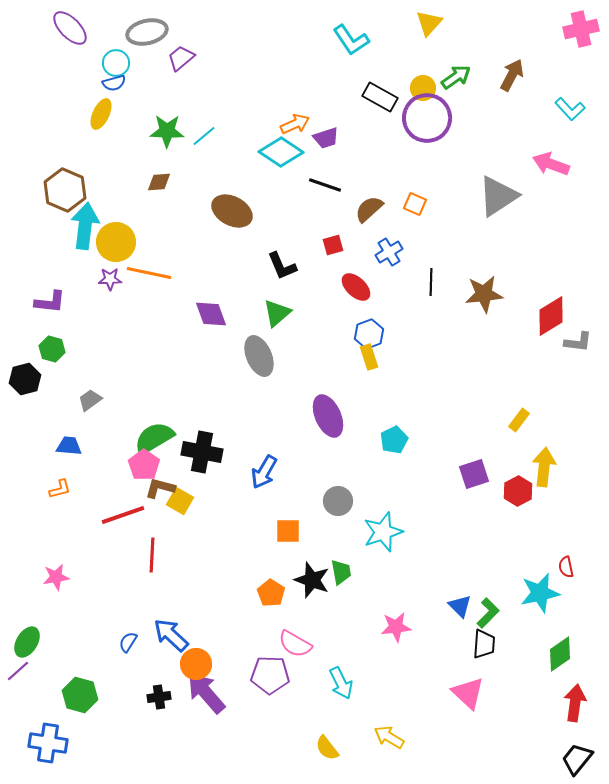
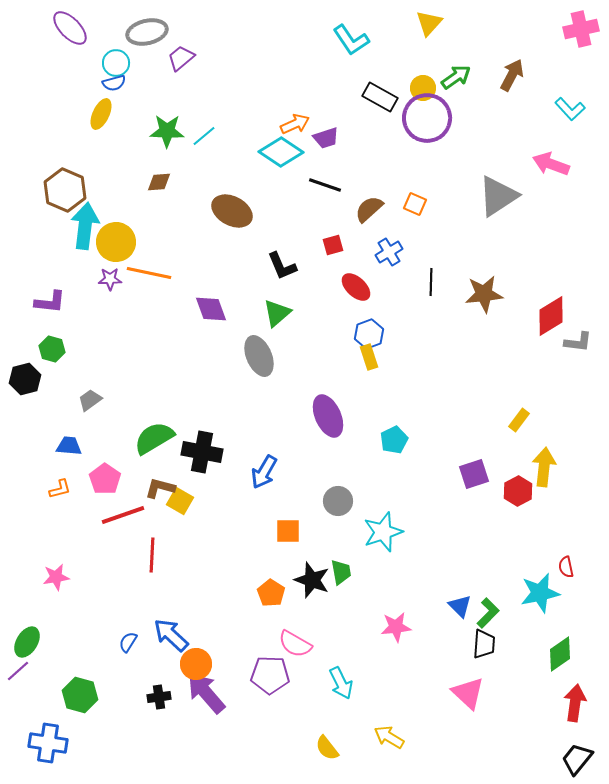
purple diamond at (211, 314): moved 5 px up
pink pentagon at (144, 465): moved 39 px left, 14 px down
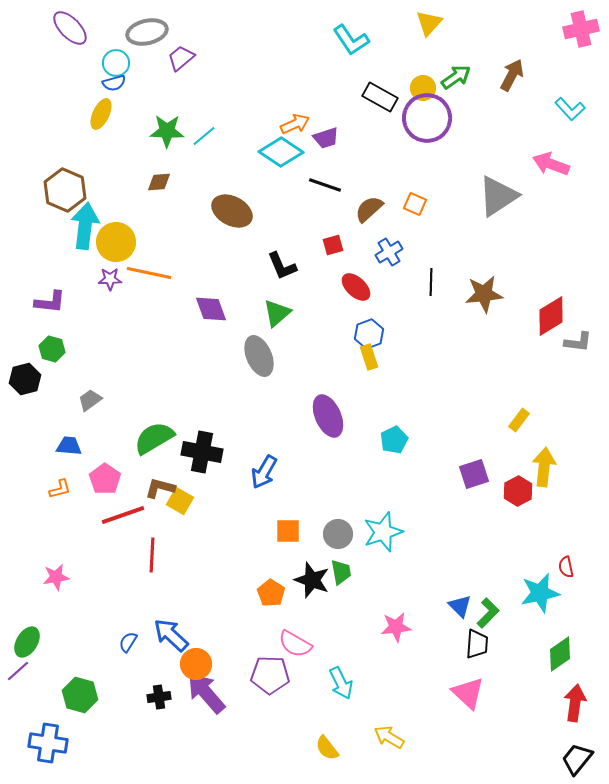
gray circle at (338, 501): moved 33 px down
black trapezoid at (484, 644): moved 7 px left
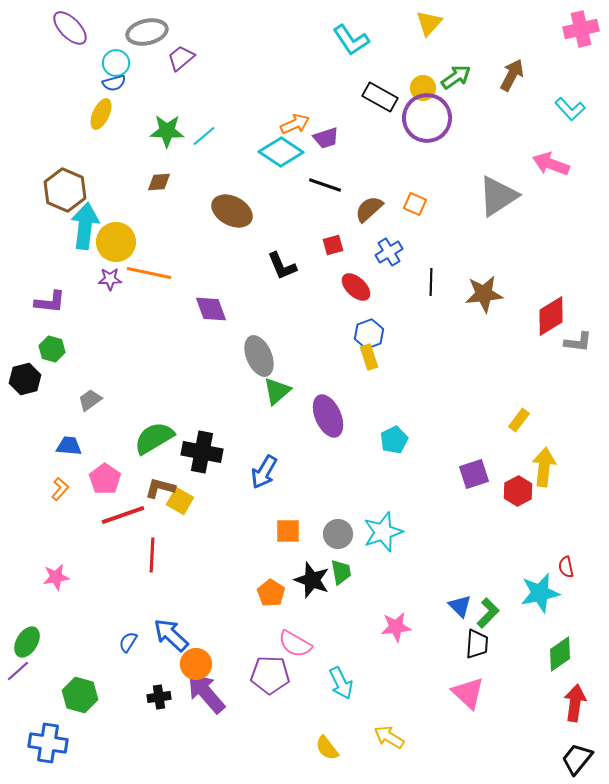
green triangle at (277, 313): moved 78 px down
orange L-shape at (60, 489): rotated 35 degrees counterclockwise
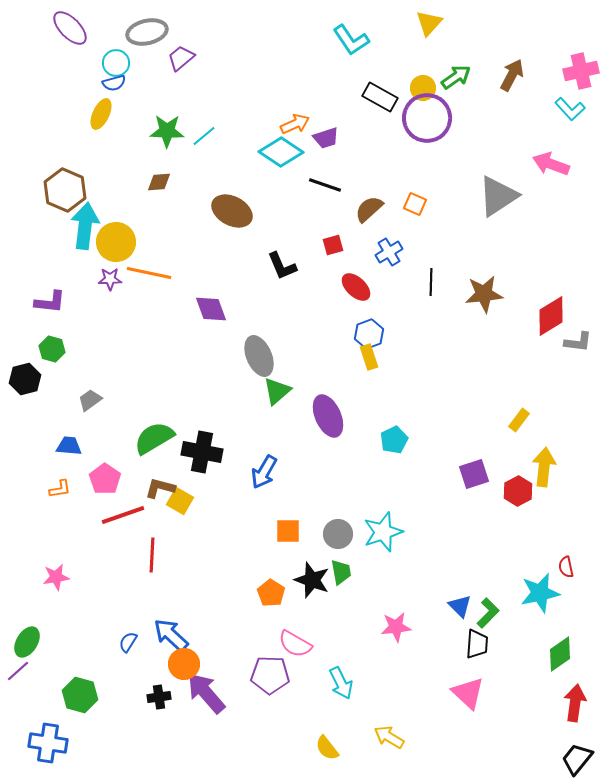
pink cross at (581, 29): moved 42 px down
orange L-shape at (60, 489): rotated 40 degrees clockwise
orange circle at (196, 664): moved 12 px left
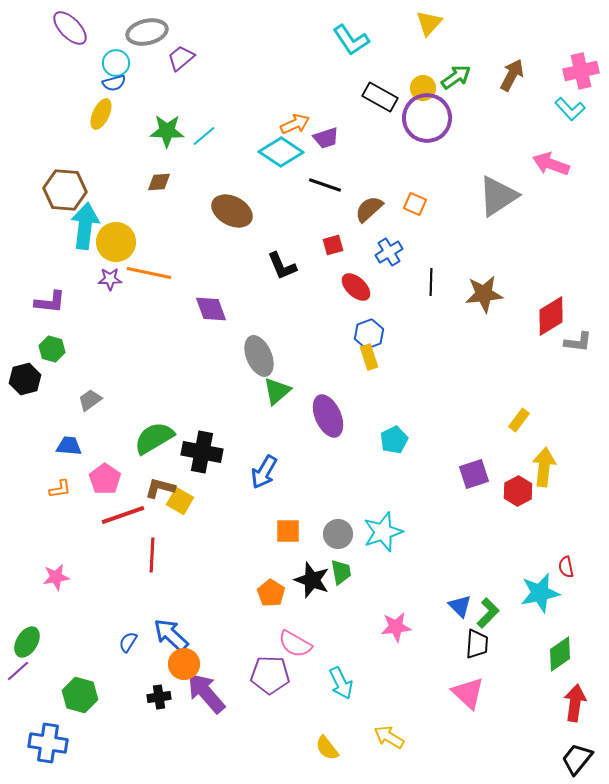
brown hexagon at (65, 190): rotated 18 degrees counterclockwise
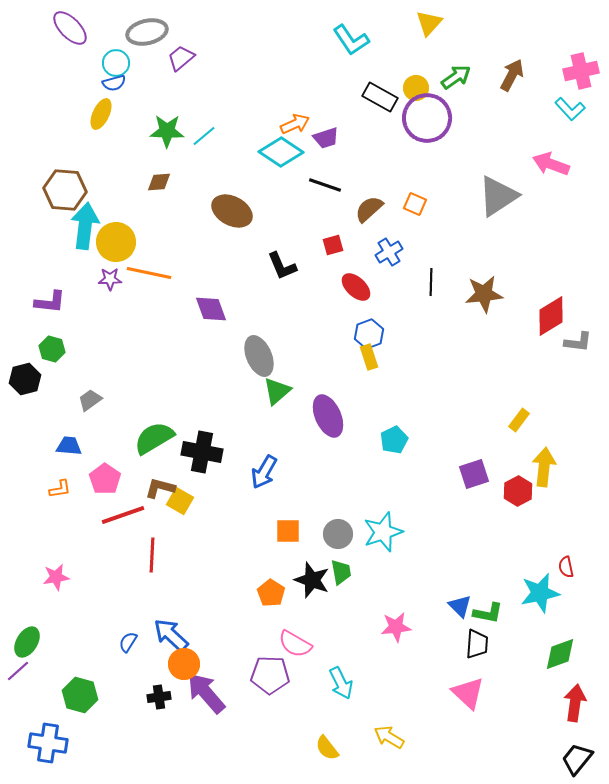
yellow circle at (423, 88): moved 7 px left
green L-shape at (488, 613): rotated 56 degrees clockwise
green diamond at (560, 654): rotated 15 degrees clockwise
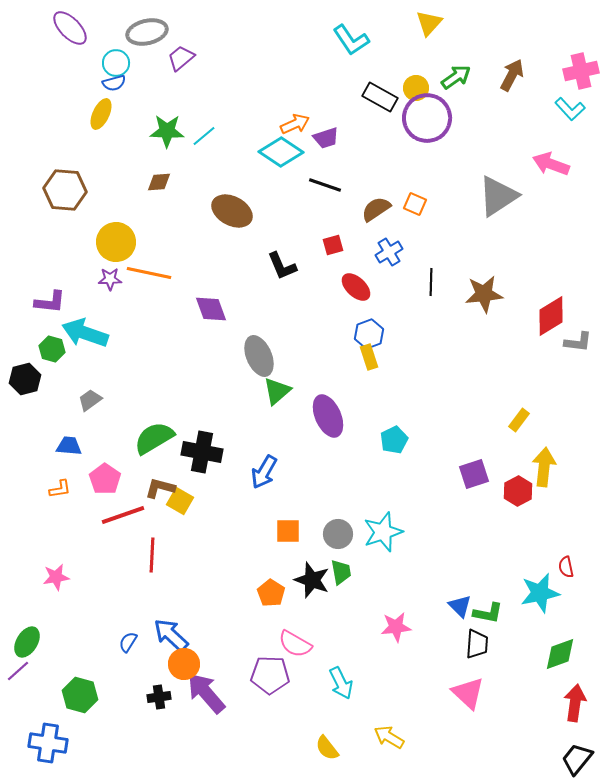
brown semicircle at (369, 209): moved 7 px right; rotated 8 degrees clockwise
cyan arrow at (85, 226): moved 107 px down; rotated 78 degrees counterclockwise
